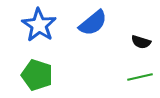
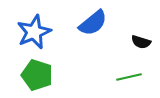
blue star: moved 5 px left, 7 px down; rotated 16 degrees clockwise
green line: moved 11 px left
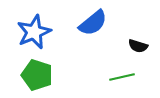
black semicircle: moved 3 px left, 4 px down
green line: moved 7 px left
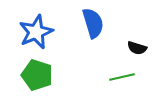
blue semicircle: rotated 68 degrees counterclockwise
blue star: moved 2 px right
black semicircle: moved 1 px left, 2 px down
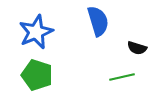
blue semicircle: moved 5 px right, 2 px up
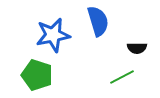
blue star: moved 17 px right, 3 px down; rotated 12 degrees clockwise
black semicircle: rotated 18 degrees counterclockwise
green line: rotated 15 degrees counterclockwise
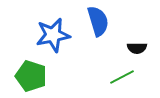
green pentagon: moved 6 px left, 1 px down
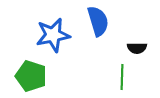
green line: rotated 60 degrees counterclockwise
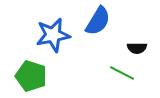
blue semicircle: rotated 48 degrees clockwise
green line: moved 4 px up; rotated 65 degrees counterclockwise
